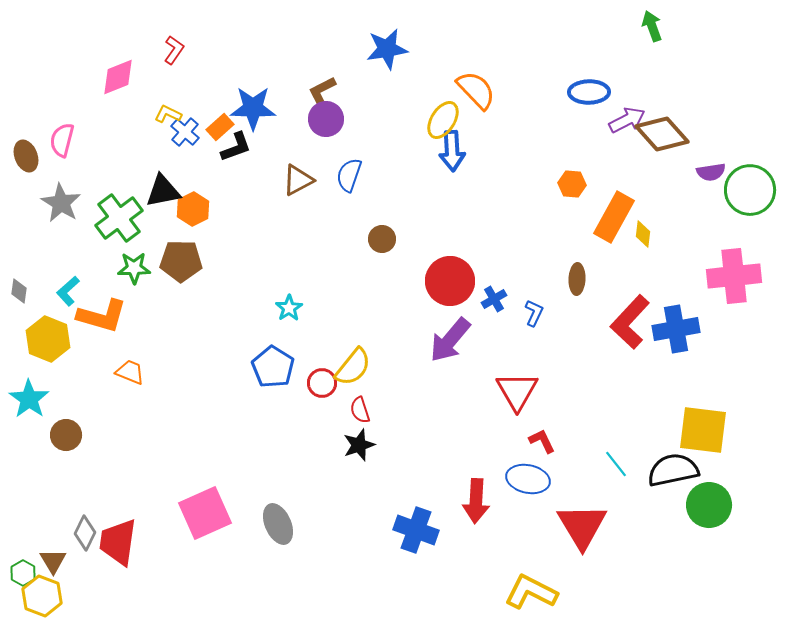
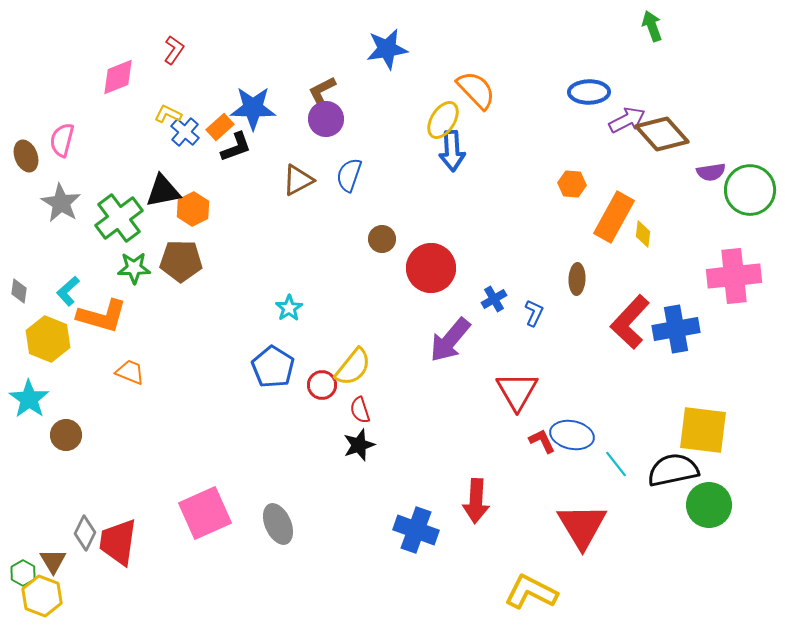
red circle at (450, 281): moved 19 px left, 13 px up
red circle at (322, 383): moved 2 px down
blue ellipse at (528, 479): moved 44 px right, 44 px up
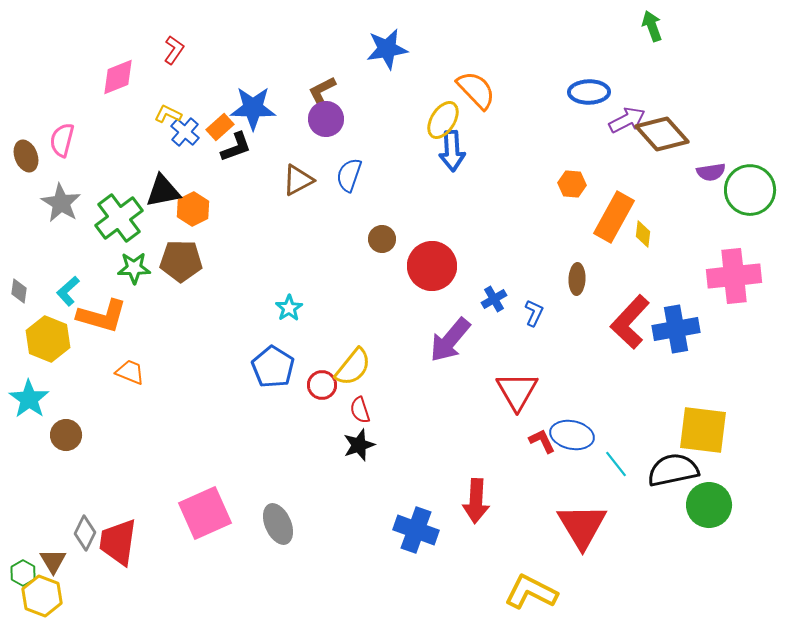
red circle at (431, 268): moved 1 px right, 2 px up
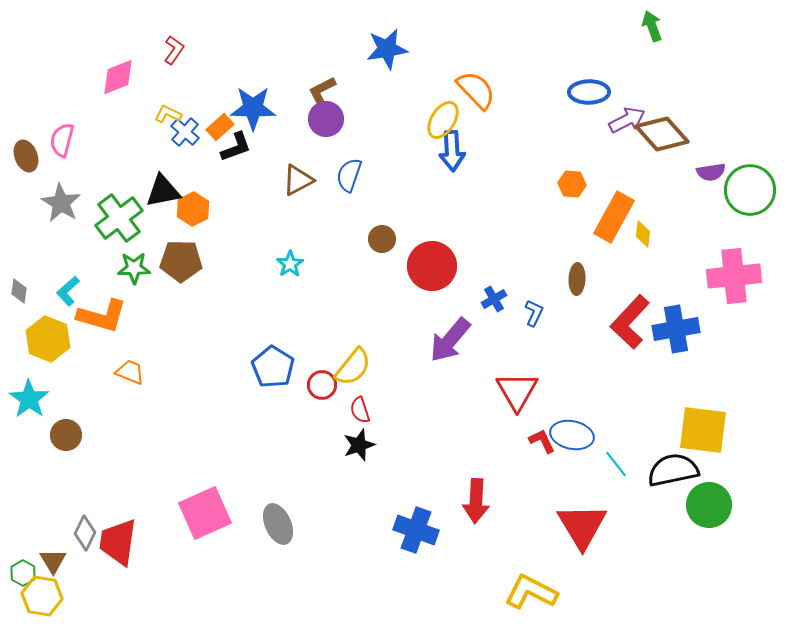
cyan star at (289, 308): moved 1 px right, 44 px up
yellow hexagon at (42, 596): rotated 12 degrees counterclockwise
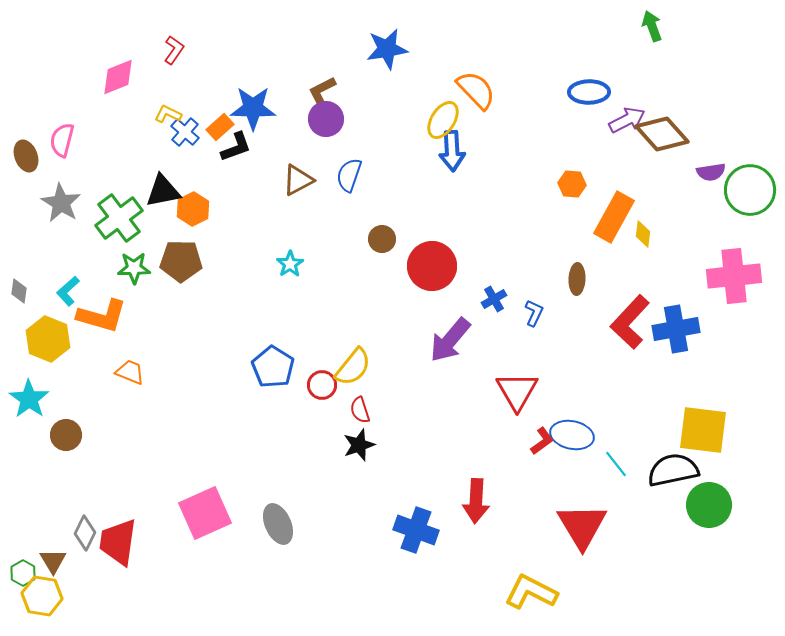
red L-shape at (542, 441): rotated 80 degrees clockwise
